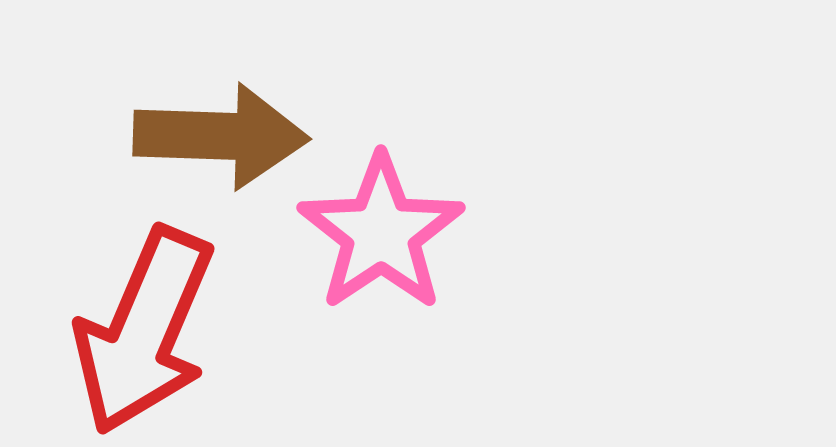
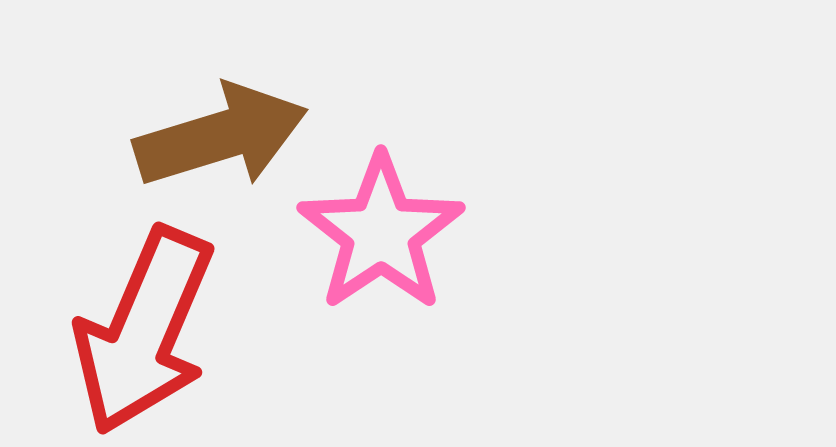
brown arrow: rotated 19 degrees counterclockwise
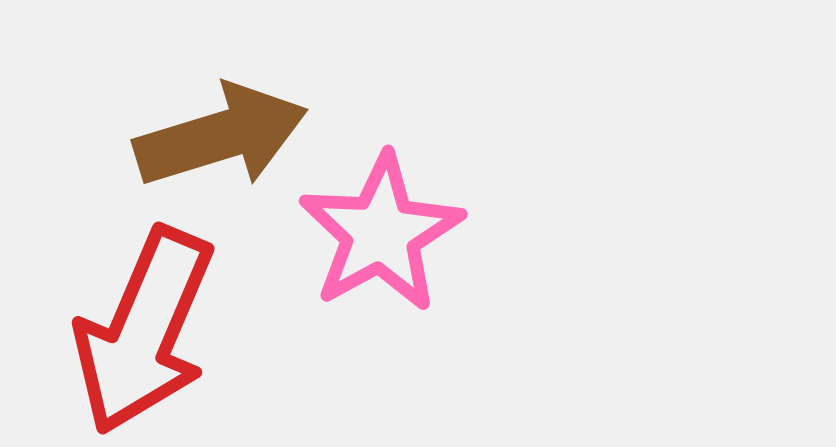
pink star: rotated 5 degrees clockwise
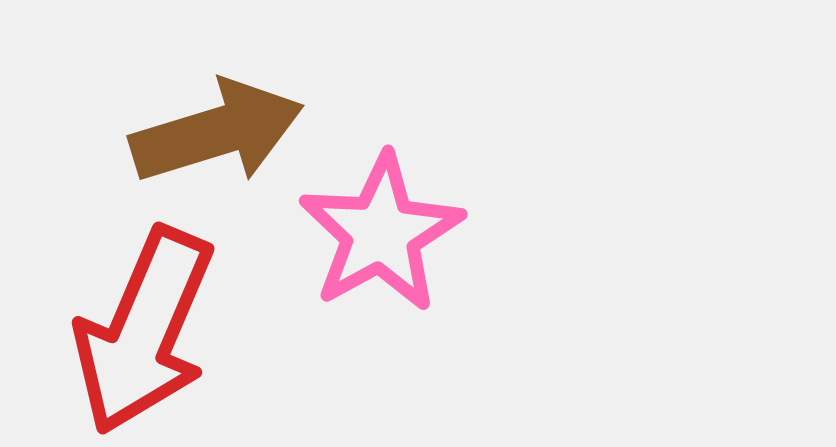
brown arrow: moved 4 px left, 4 px up
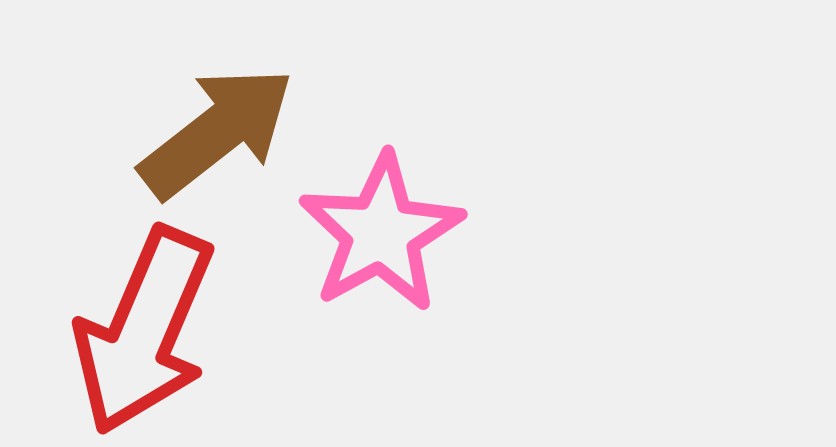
brown arrow: rotated 21 degrees counterclockwise
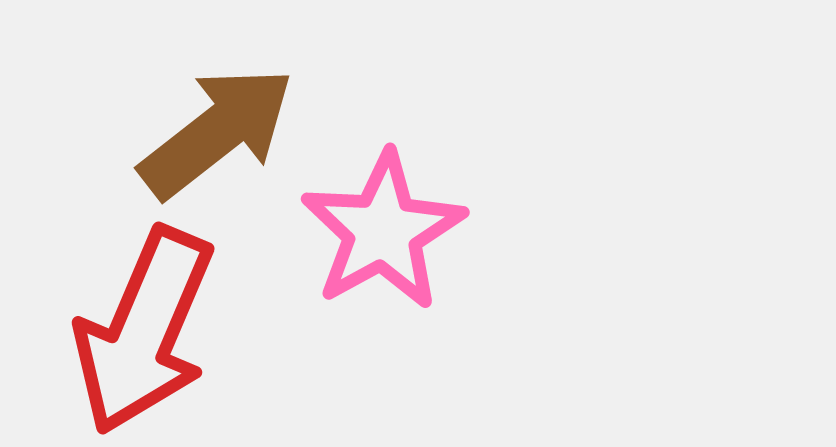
pink star: moved 2 px right, 2 px up
